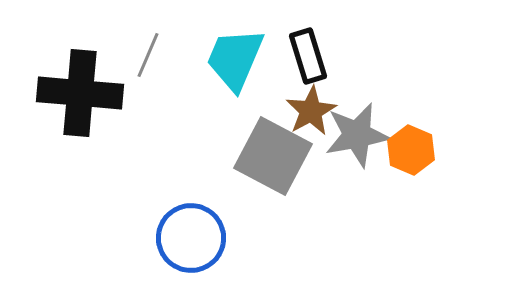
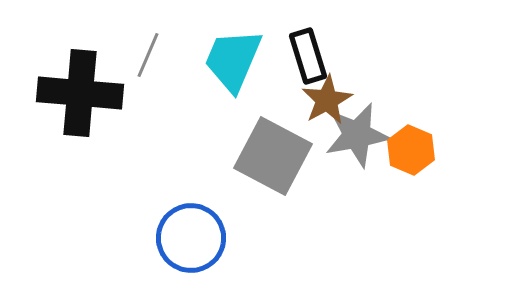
cyan trapezoid: moved 2 px left, 1 px down
brown star: moved 16 px right, 11 px up
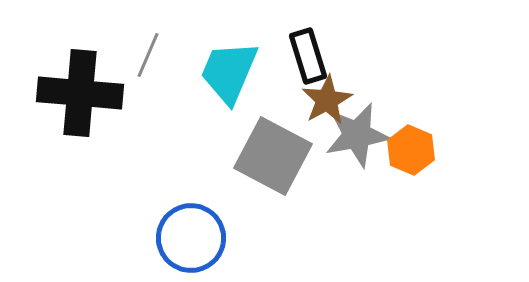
cyan trapezoid: moved 4 px left, 12 px down
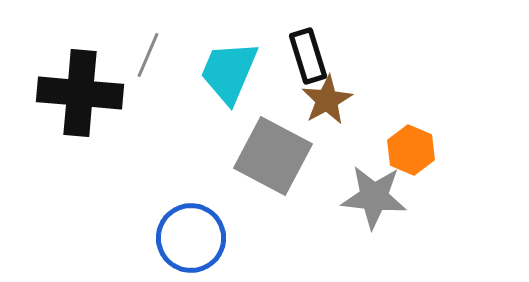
gray star: moved 17 px right, 62 px down; rotated 16 degrees clockwise
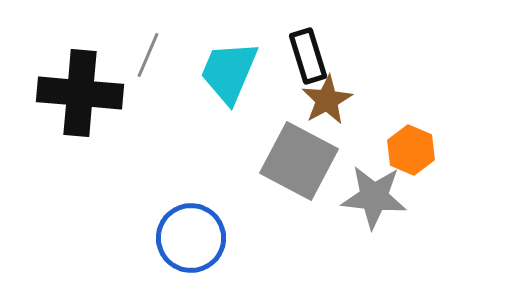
gray square: moved 26 px right, 5 px down
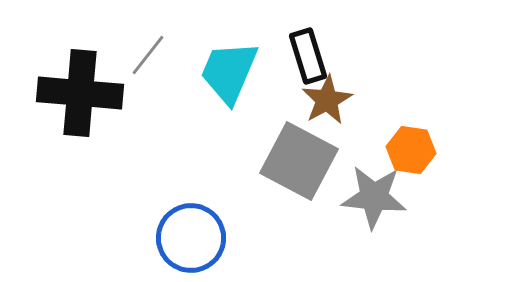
gray line: rotated 15 degrees clockwise
orange hexagon: rotated 15 degrees counterclockwise
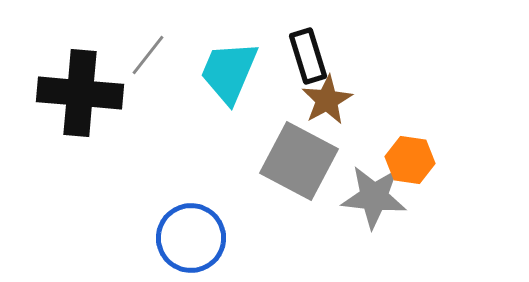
orange hexagon: moved 1 px left, 10 px down
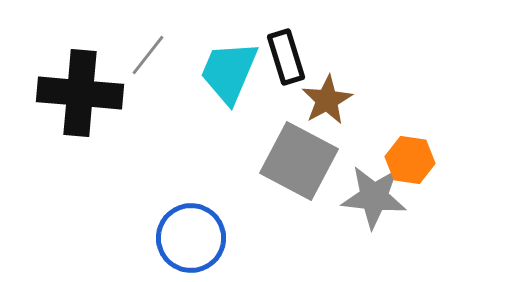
black rectangle: moved 22 px left, 1 px down
